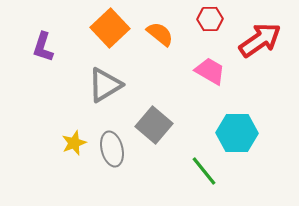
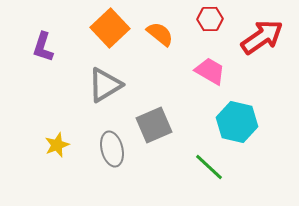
red arrow: moved 2 px right, 3 px up
gray square: rotated 27 degrees clockwise
cyan hexagon: moved 11 px up; rotated 12 degrees clockwise
yellow star: moved 17 px left, 2 px down
green line: moved 5 px right, 4 px up; rotated 8 degrees counterclockwise
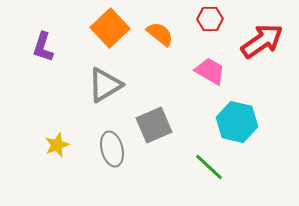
red arrow: moved 4 px down
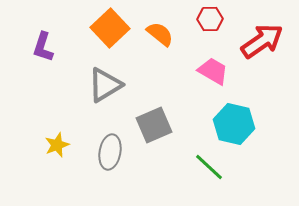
pink trapezoid: moved 3 px right
cyan hexagon: moved 3 px left, 2 px down
gray ellipse: moved 2 px left, 3 px down; rotated 24 degrees clockwise
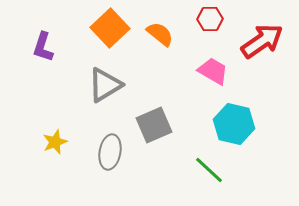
yellow star: moved 2 px left, 3 px up
green line: moved 3 px down
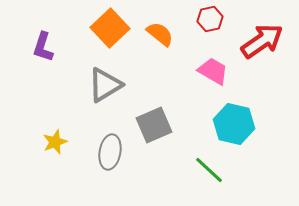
red hexagon: rotated 10 degrees counterclockwise
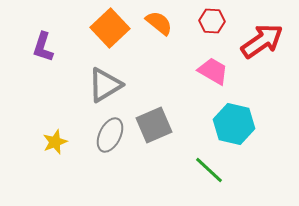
red hexagon: moved 2 px right, 2 px down; rotated 15 degrees clockwise
orange semicircle: moved 1 px left, 11 px up
gray ellipse: moved 17 px up; rotated 16 degrees clockwise
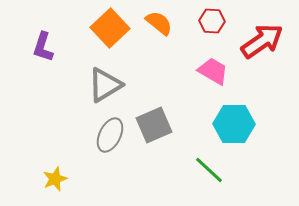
cyan hexagon: rotated 12 degrees counterclockwise
yellow star: moved 37 px down
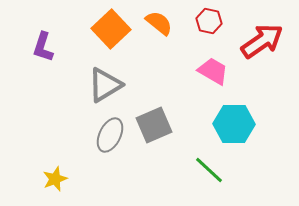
red hexagon: moved 3 px left; rotated 10 degrees clockwise
orange square: moved 1 px right, 1 px down
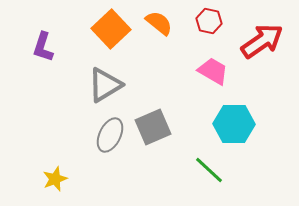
gray square: moved 1 px left, 2 px down
